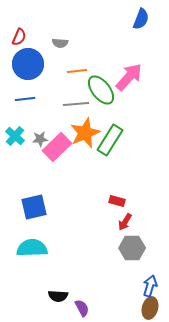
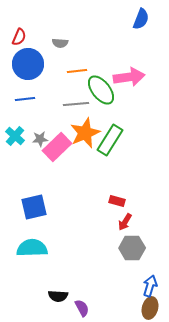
pink arrow: rotated 40 degrees clockwise
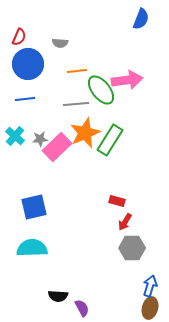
pink arrow: moved 2 px left, 3 px down
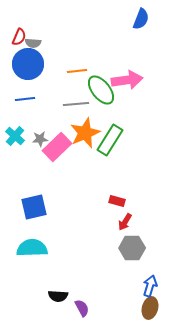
gray semicircle: moved 27 px left
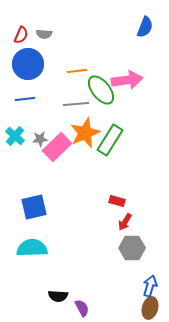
blue semicircle: moved 4 px right, 8 px down
red semicircle: moved 2 px right, 2 px up
gray semicircle: moved 11 px right, 9 px up
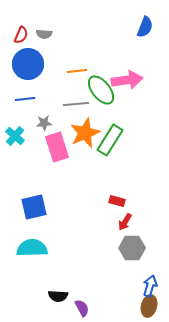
gray star: moved 4 px right, 16 px up
pink rectangle: rotated 64 degrees counterclockwise
brown ellipse: moved 1 px left, 2 px up
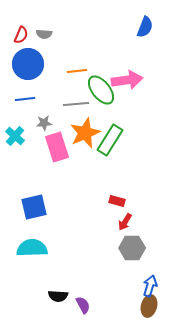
purple semicircle: moved 1 px right, 3 px up
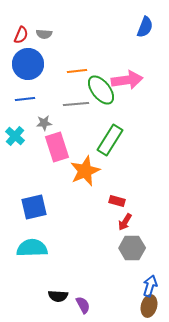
orange star: moved 38 px down
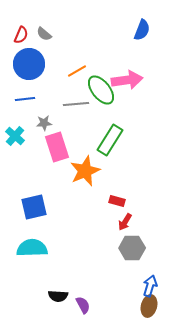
blue semicircle: moved 3 px left, 3 px down
gray semicircle: rotated 35 degrees clockwise
blue circle: moved 1 px right
orange line: rotated 24 degrees counterclockwise
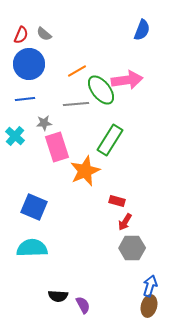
blue square: rotated 36 degrees clockwise
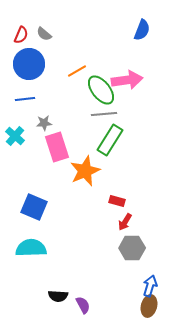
gray line: moved 28 px right, 10 px down
cyan semicircle: moved 1 px left
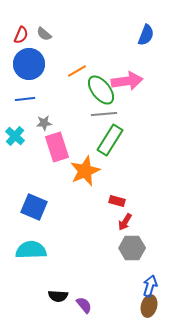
blue semicircle: moved 4 px right, 5 px down
pink arrow: moved 1 px down
cyan semicircle: moved 2 px down
purple semicircle: moved 1 px right; rotated 12 degrees counterclockwise
